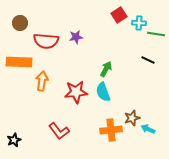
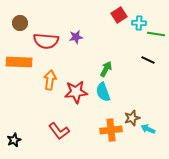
orange arrow: moved 8 px right, 1 px up
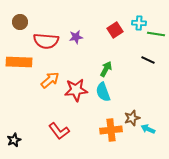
red square: moved 4 px left, 15 px down
brown circle: moved 1 px up
orange arrow: rotated 42 degrees clockwise
red star: moved 2 px up
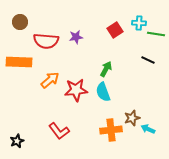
black star: moved 3 px right, 1 px down
